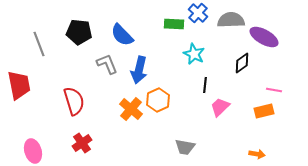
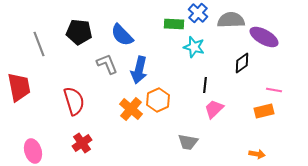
cyan star: moved 7 px up; rotated 10 degrees counterclockwise
red trapezoid: moved 2 px down
pink trapezoid: moved 6 px left, 2 px down
gray trapezoid: moved 3 px right, 5 px up
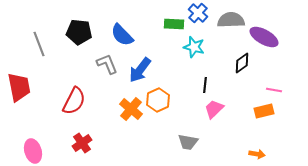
blue arrow: moved 1 px right; rotated 24 degrees clockwise
red semicircle: rotated 44 degrees clockwise
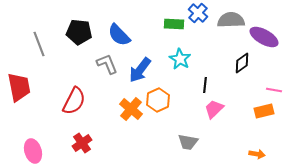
blue semicircle: moved 3 px left
cyan star: moved 14 px left, 12 px down; rotated 15 degrees clockwise
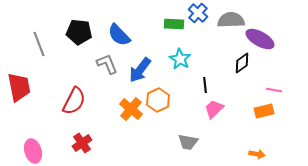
purple ellipse: moved 4 px left, 2 px down
black line: rotated 14 degrees counterclockwise
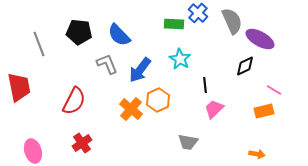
gray semicircle: moved 1 px right, 1 px down; rotated 68 degrees clockwise
black diamond: moved 3 px right, 3 px down; rotated 10 degrees clockwise
pink line: rotated 21 degrees clockwise
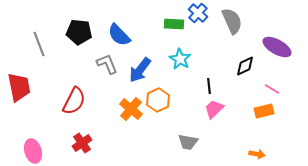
purple ellipse: moved 17 px right, 8 px down
black line: moved 4 px right, 1 px down
pink line: moved 2 px left, 1 px up
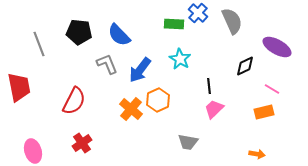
orange rectangle: moved 1 px down
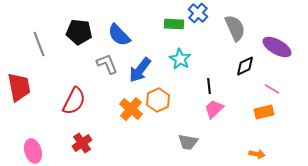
gray semicircle: moved 3 px right, 7 px down
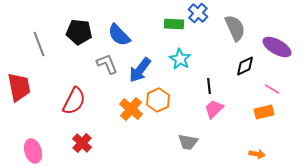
red cross: rotated 12 degrees counterclockwise
